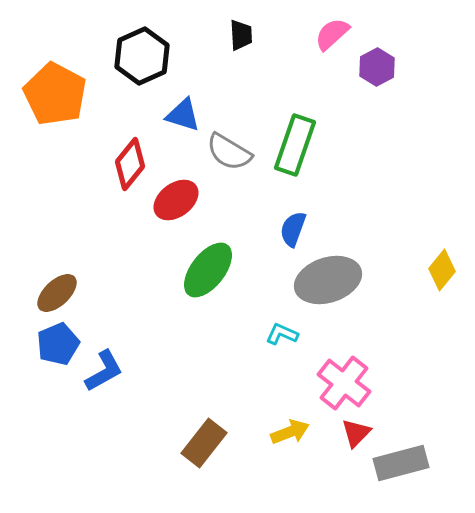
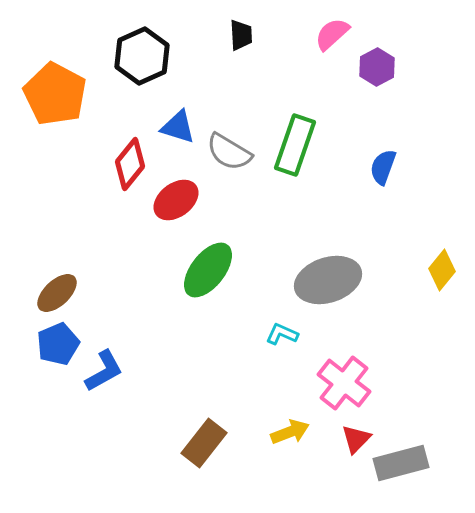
blue triangle: moved 5 px left, 12 px down
blue semicircle: moved 90 px right, 62 px up
red triangle: moved 6 px down
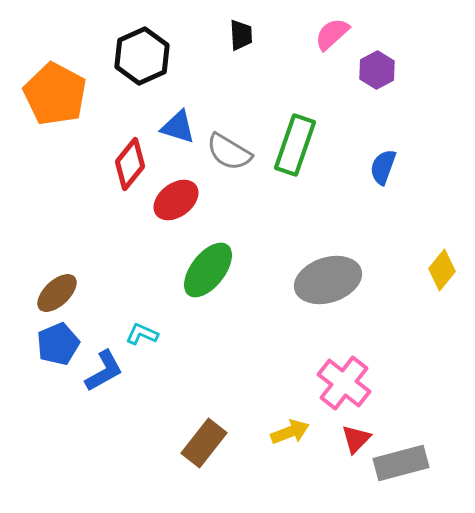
purple hexagon: moved 3 px down
cyan L-shape: moved 140 px left
